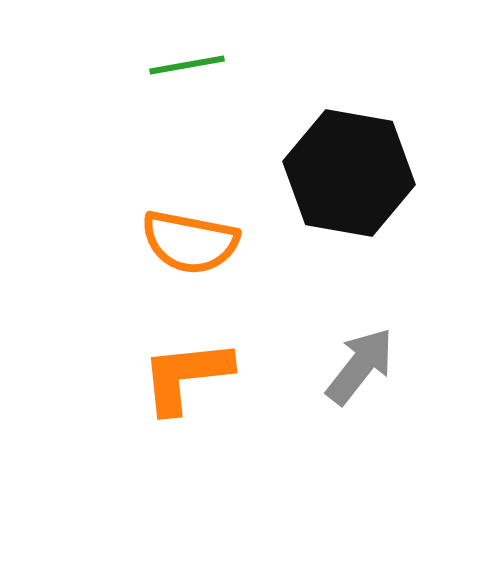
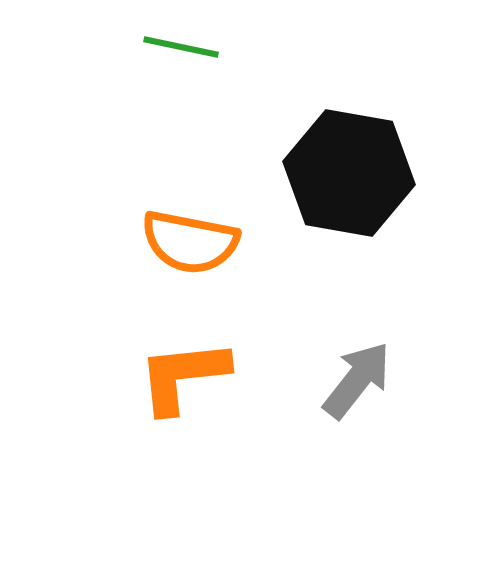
green line: moved 6 px left, 18 px up; rotated 22 degrees clockwise
gray arrow: moved 3 px left, 14 px down
orange L-shape: moved 3 px left
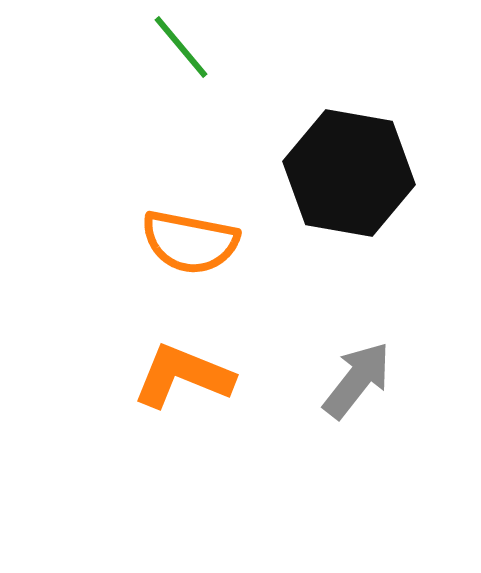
green line: rotated 38 degrees clockwise
orange L-shape: rotated 28 degrees clockwise
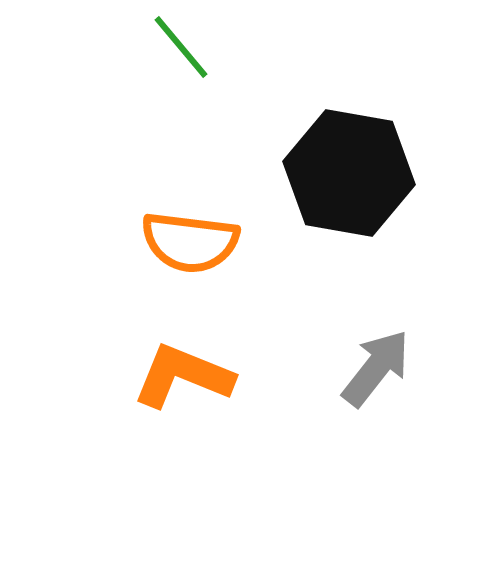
orange semicircle: rotated 4 degrees counterclockwise
gray arrow: moved 19 px right, 12 px up
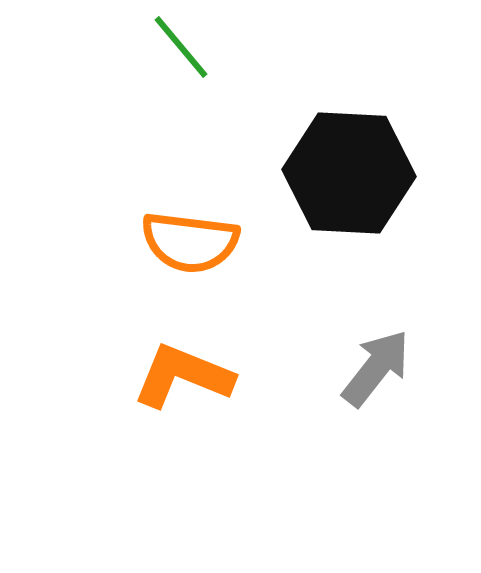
black hexagon: rotated 7 degrees counterclockwise
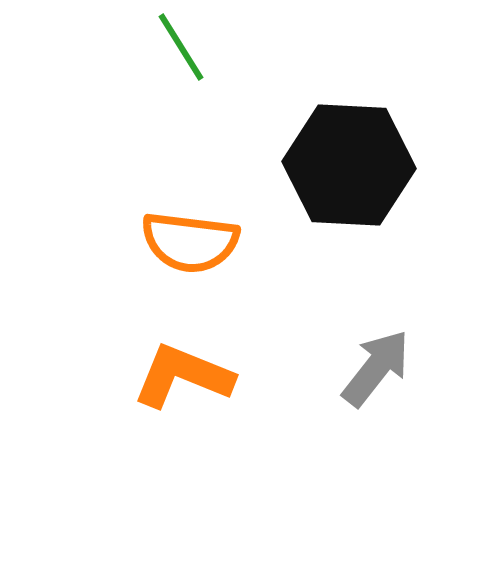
green line: rotated 8 degrees clockwise
black hexagon: moved 8 px up
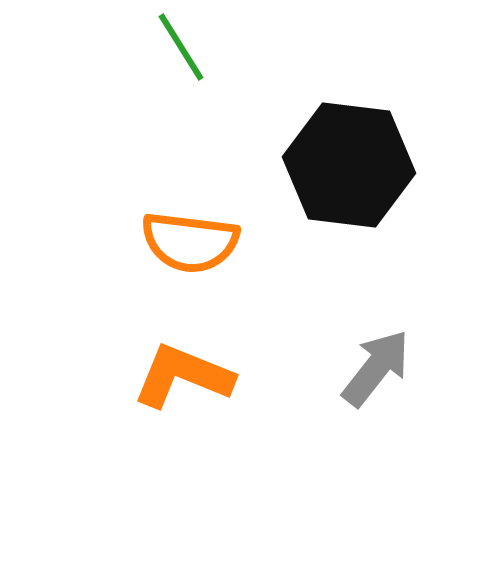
black hexagon: rotated 4 degrees clockwise
